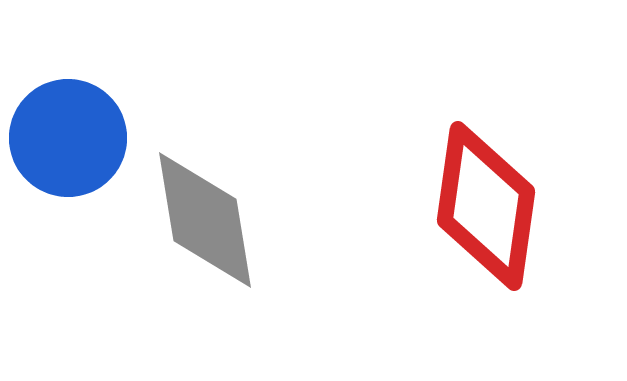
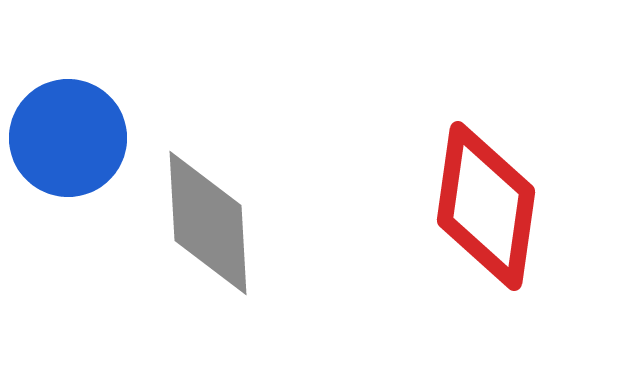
gray diamond: moved 3 px right, 3 px down; rotated 6 degrees clockwise
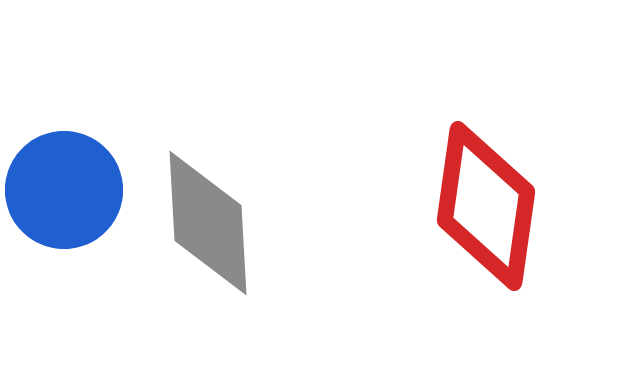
blue circle: moved 4 px left, 52 px down
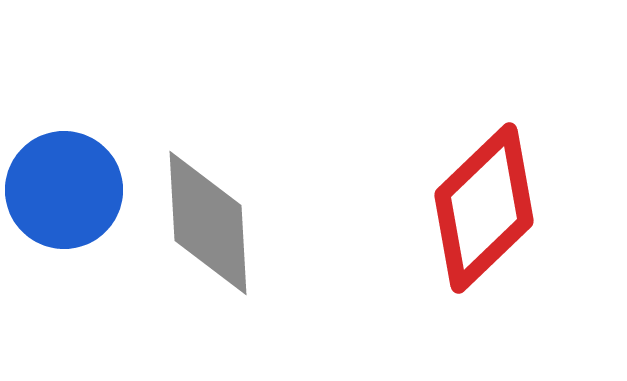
red diamond: moved 2 px left, 2 px down; rotated 38 degrees clockwise
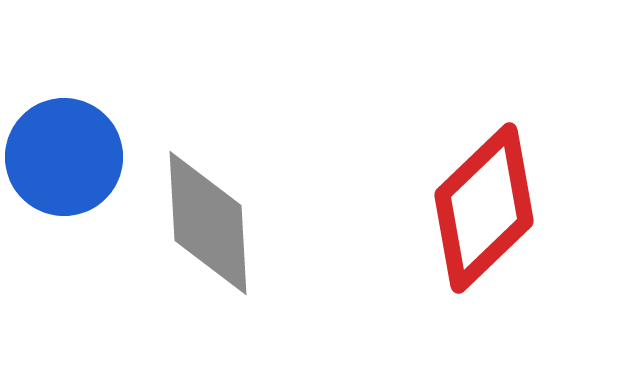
blue circle: moved 33 px up
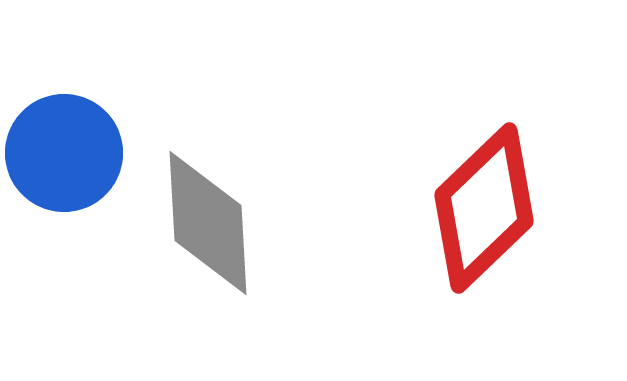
blue circle: moved 4 px up
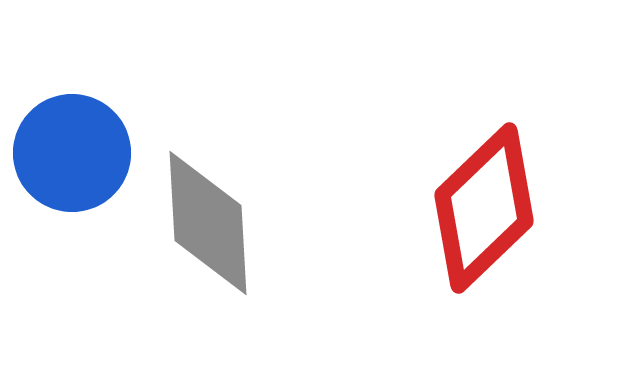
blue circle: moved 8 px right
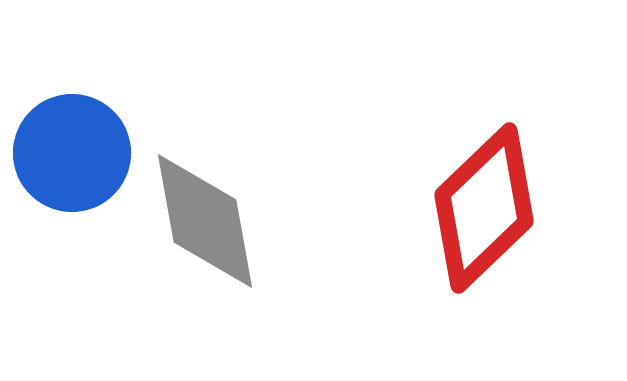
gray diamond: moved 3 px left, 2 px up; rotated 7 degrees counterclockwise
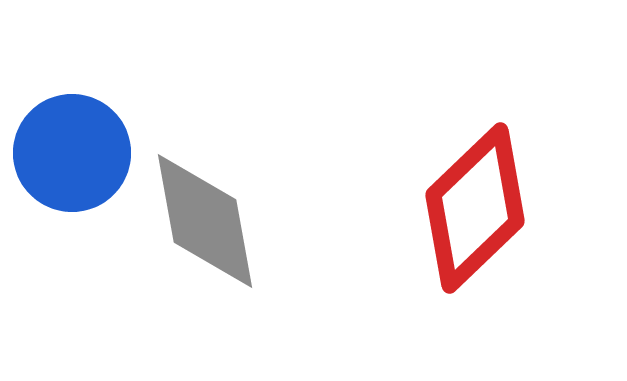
red diamond: moved 9 px left
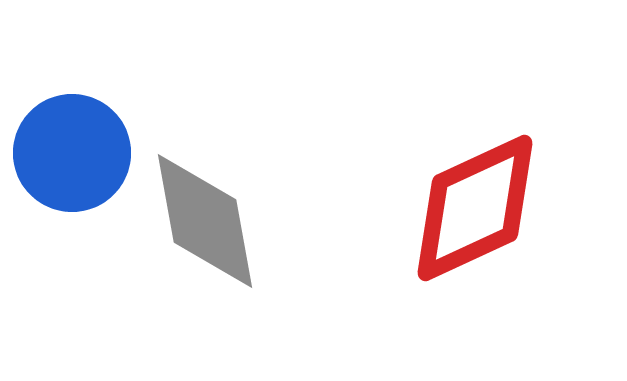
red diamond: rotated 19 degrees clockwise
